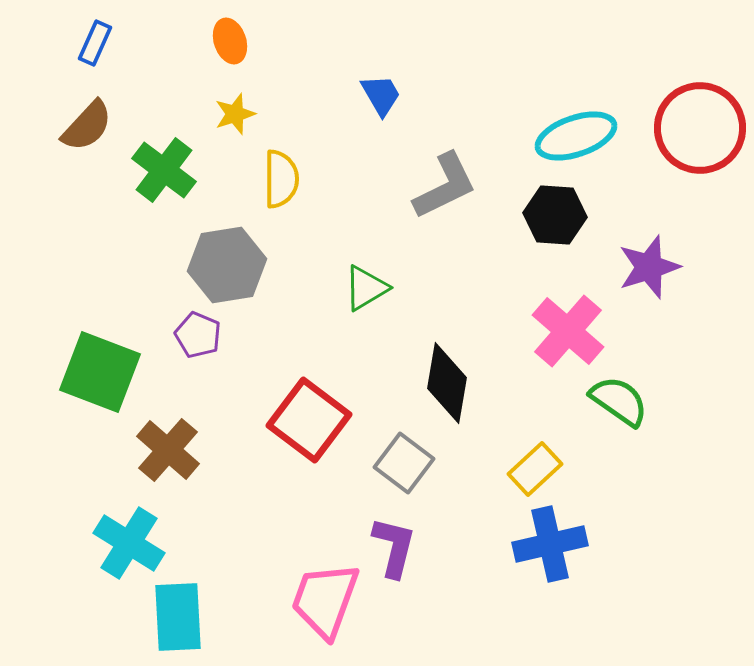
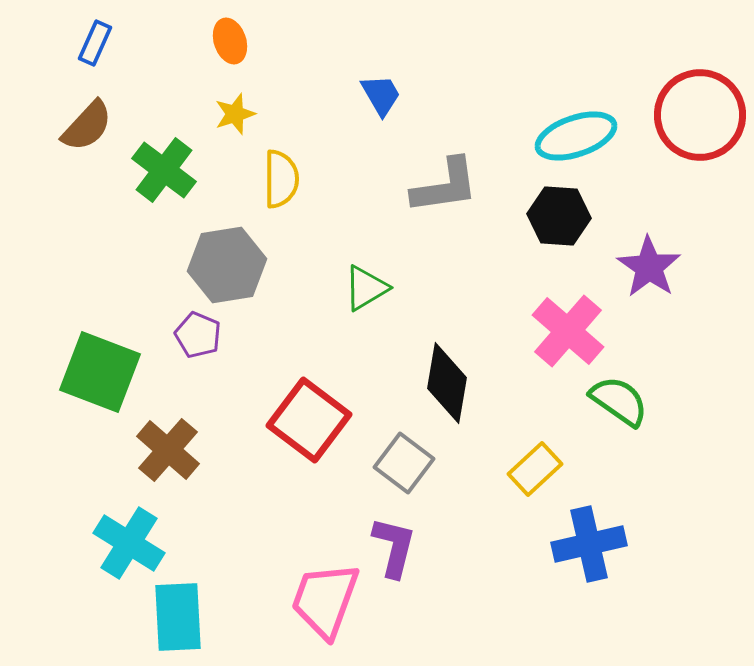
red circle: moved 13 px up
gray L-shape: rotated 18 degrees clockwise
black hexagon: moved 4 px right, 1 px down
purple star: rotated 20 degrees counterclockwise
blue cross: moved 39 px right
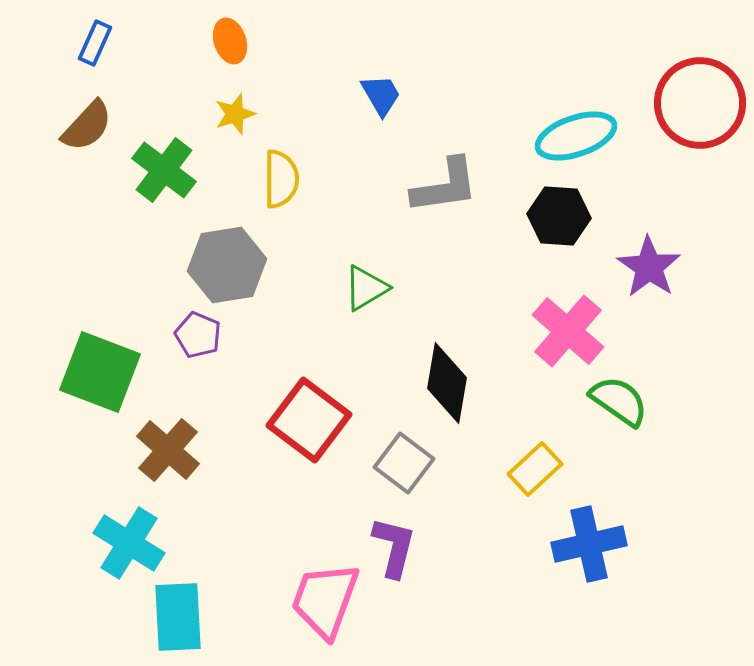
red circle: moved 12 px up
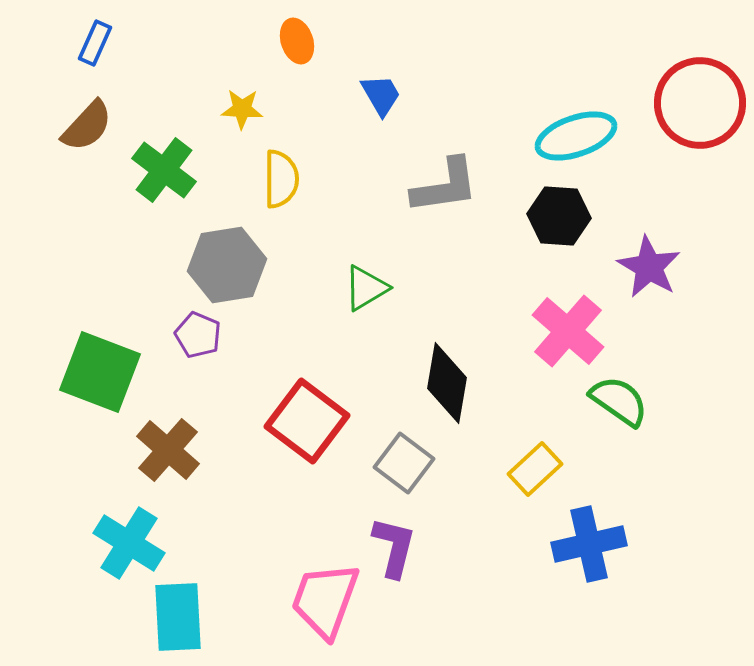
orange ellipse: moved 67 px right
yellow star: moved 7 px right, 5 px up; rotated 21 degrees clockwise
purple star: rotated 4 degrees counterclockwise
red square: moved 2 px left, 1 px down
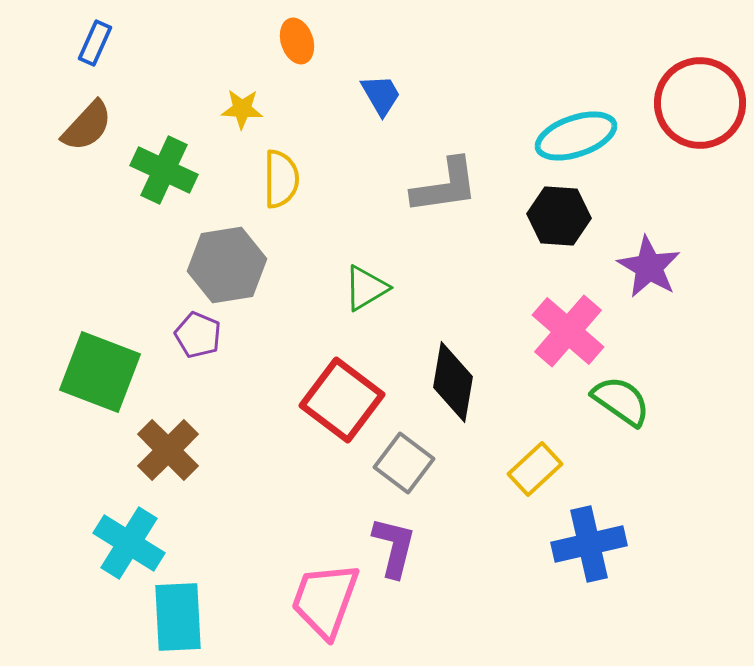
green cross: rotated 12 degrees counterclockwise
black diamond: moved 6 px right, 1 px up
green semicircle: moved 2 px right
red square: moved 35 px right, 21 px up
brown cross: rotated 4 degrees clockwise
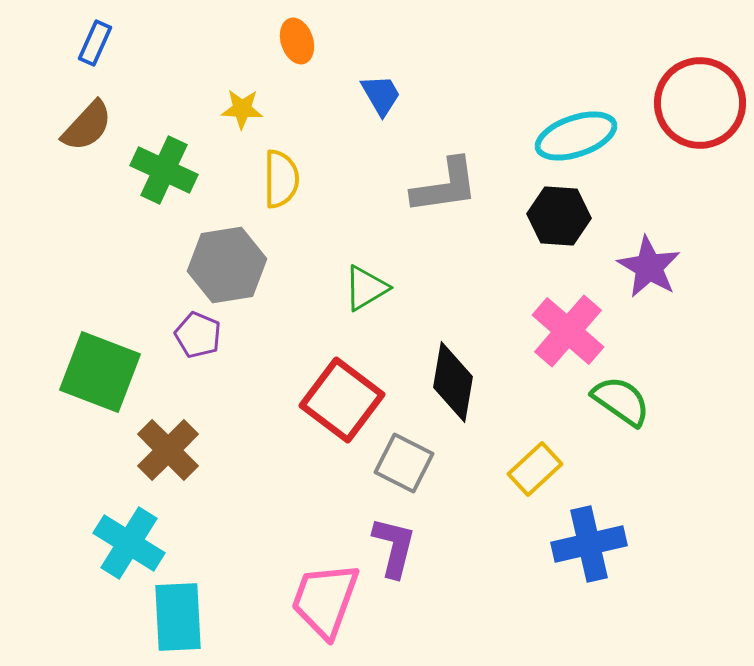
gray square: rotated 10 degrees counterclockwise
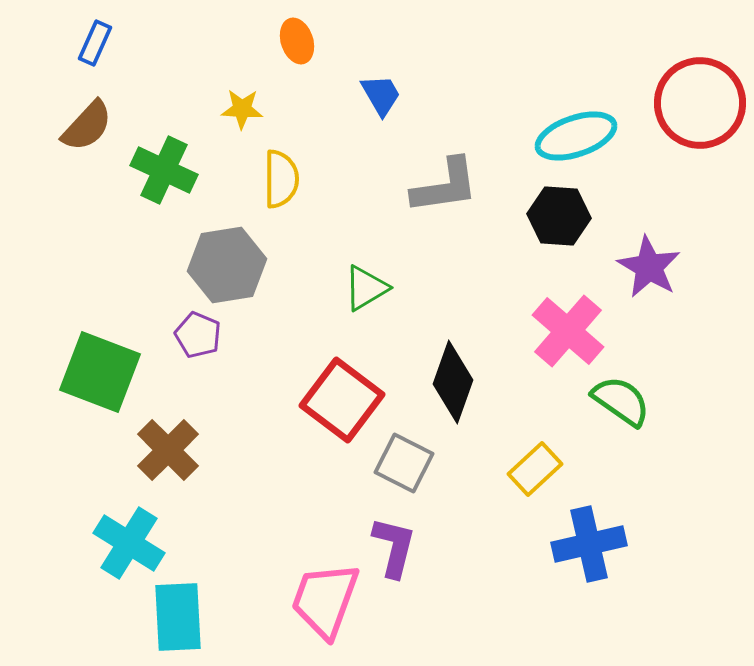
black diamond: rotated 10 degrees clockwise
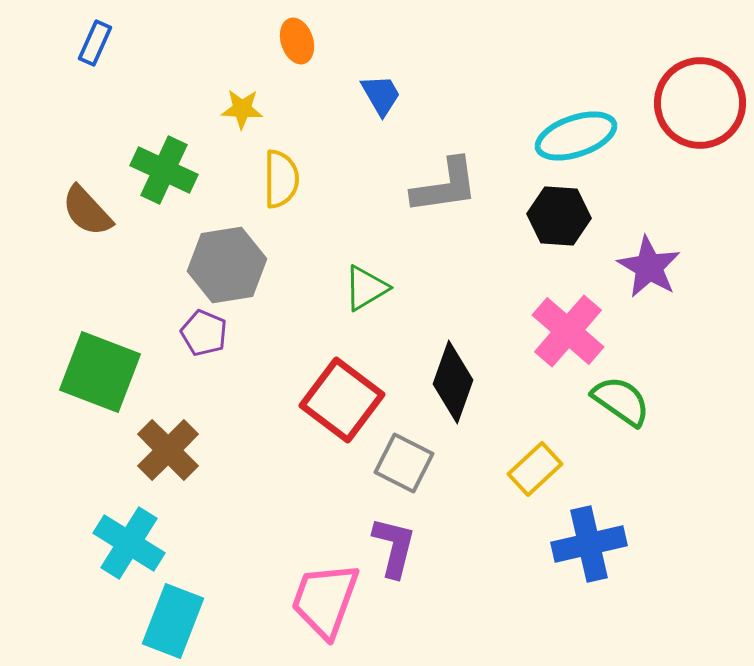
brown semicircle: moved 85 px down; rotated 94 degrees clockwise
purple pentagon: moved 6 px right, 2 px up
cyan rectangle: moved 5 px left, 4 px down; rotated 24 degrees clockwise
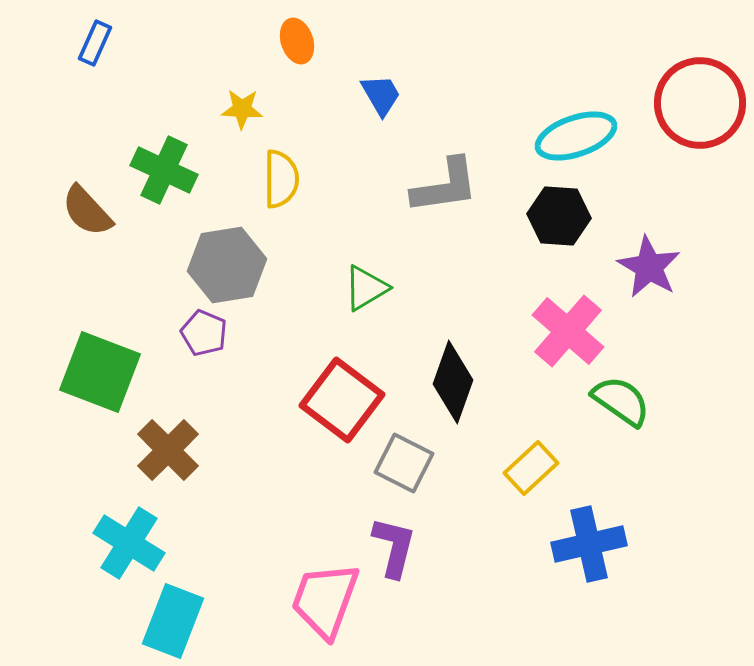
yellow rectangle: moved 4 px left, 1 px up
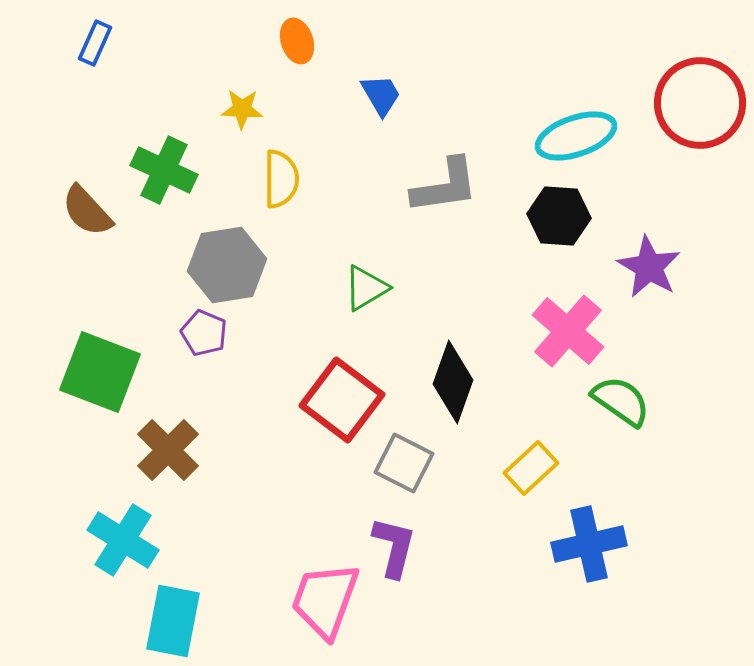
cyan cross: moved 6 px left, 3 px up
cyan rectangle: rotated 10 degrees counterclockwise
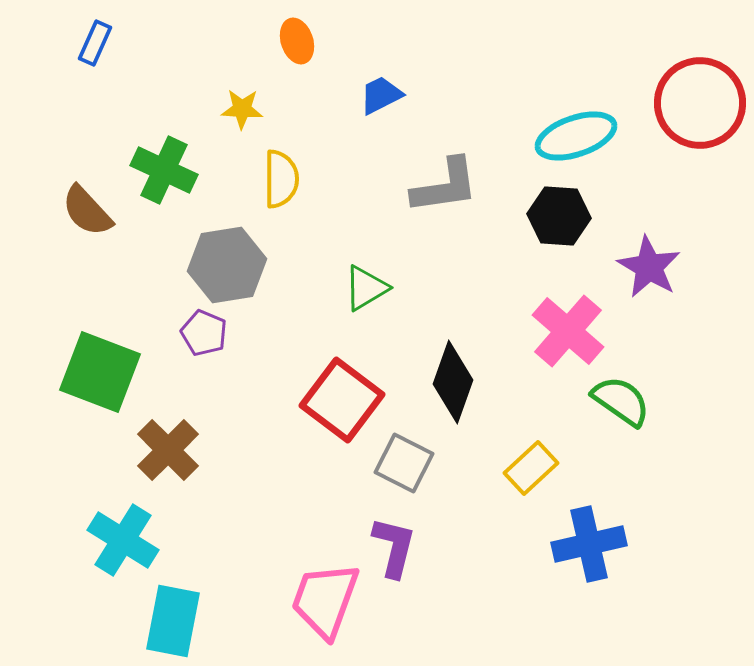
blue trapezoid: rotated 87 degrees counterclockwise
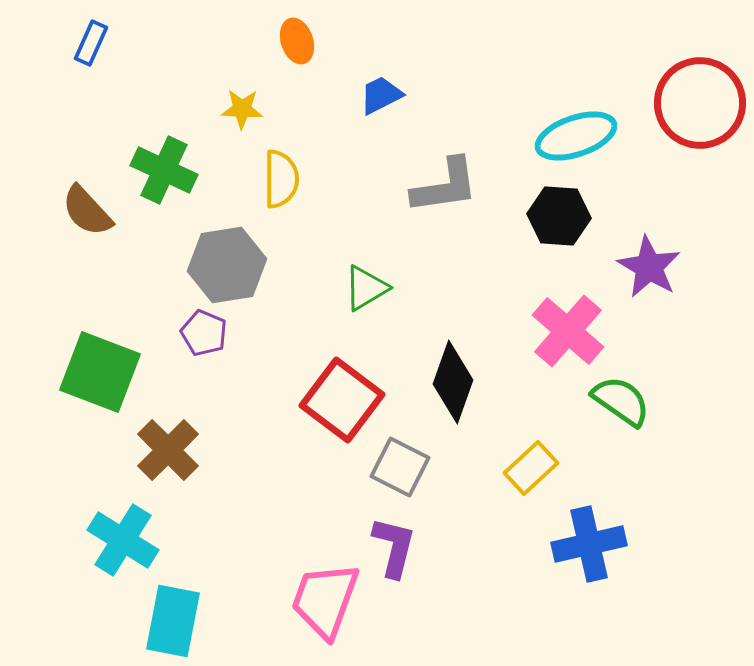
blue rectangle: moved 4 px left
gray square: moved 4 px left, 4 px down
